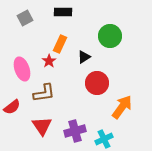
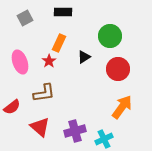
orange rectangle: moved 1 px left, 1 px up
pink ellipse: moved 2 px left, 7 px up
red circle: moved 21 px right, 14 px up
red triangle: moved 2 px left, 1 px down; rotated 15 degrees counterclockwise
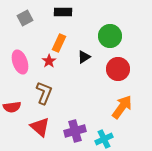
brown L-shape: rotated 60 degrees counterclockwise
red semicircle: rotated 30 degrees clockwise
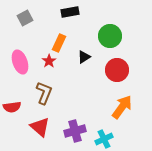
black rectangle: moved 7 px right; rotated 12 degrees counterclockwise
red circle: moved 1 px left, 1 px down
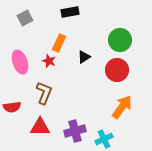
green circle: moved 10 px right, 4 px down
red star: rotated 16 degrees counterclockwise
red triangle: rotated 40 degrees counterclockwise
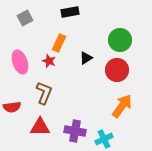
black triangle: moved 2 px right, 1 px down
orange arrow: moved 1 px up
purple cross: rotated 25 degrees clockwise
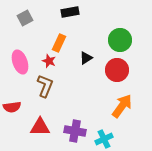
brown L-shape: moved 1 px right, 7 px up
